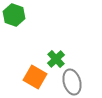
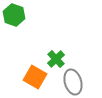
gray ellipse: moved 1 px right
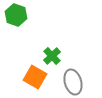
green hexagon: moved 2 px right
green cross: moved 4 px left, 3 px up
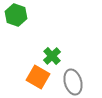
orange square: moved 3 px right
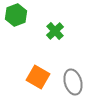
green hexagon: rotated 20 degrees clockwise
green cross: moved 3 px right, 25 px up
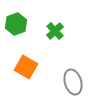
green hexagon: moved 9 px down
orange square: moved 12 px left, 10 px up
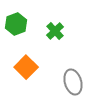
orange square: rotated 15 degrees clockwise
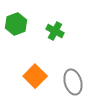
green cross: rotated 18 degrees counterclockwise
orange square: moved 9 px right, 9 px down
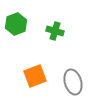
green cross: rotated 12 degrees counterclockwise
orange square: rotated 25 degrees clockwise
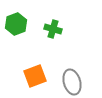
green cross: moved 2 px left, 2 px up
gray ellipse: moved 1 px left
